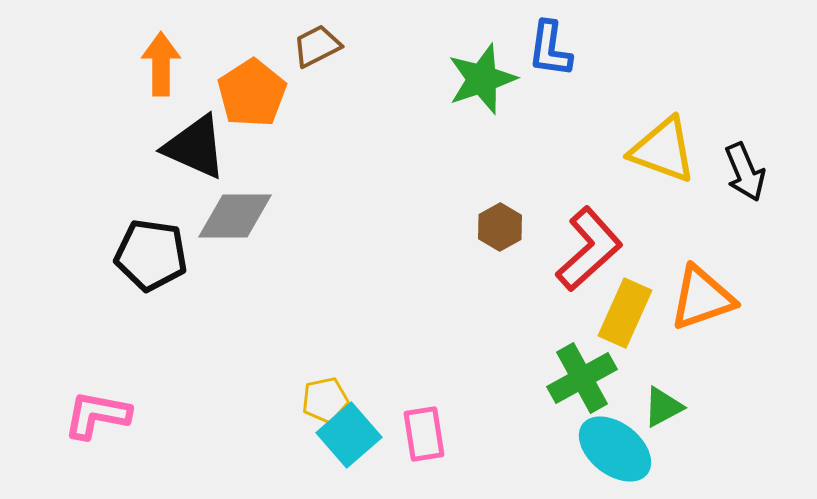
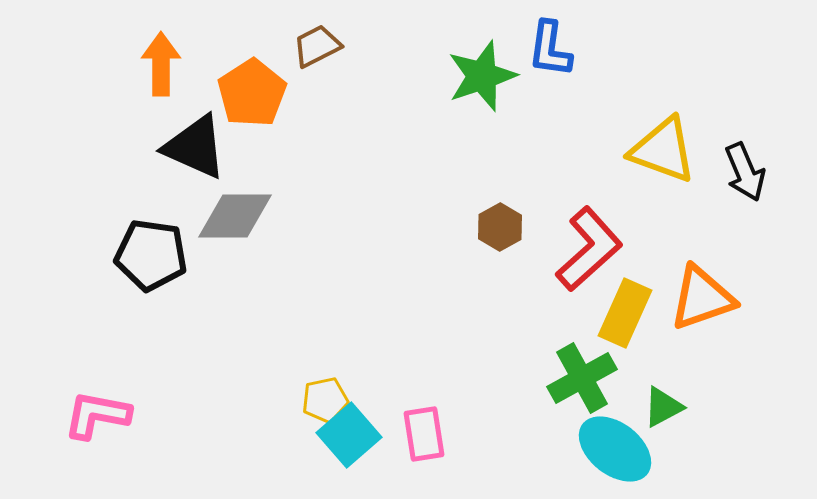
green star: moved 3 px up
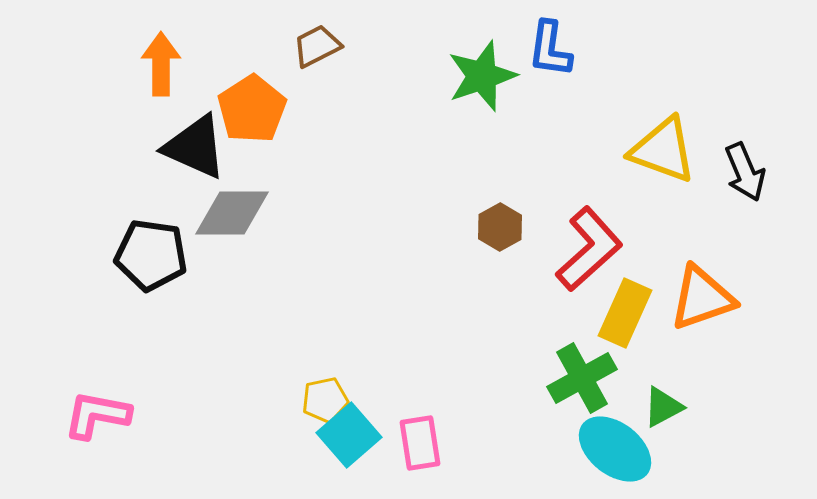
orange pentagon: moved 16 px down
gray diamond: moved 3 px left, 3 px up
pink rectangle: moved 4 px left, 9 px down
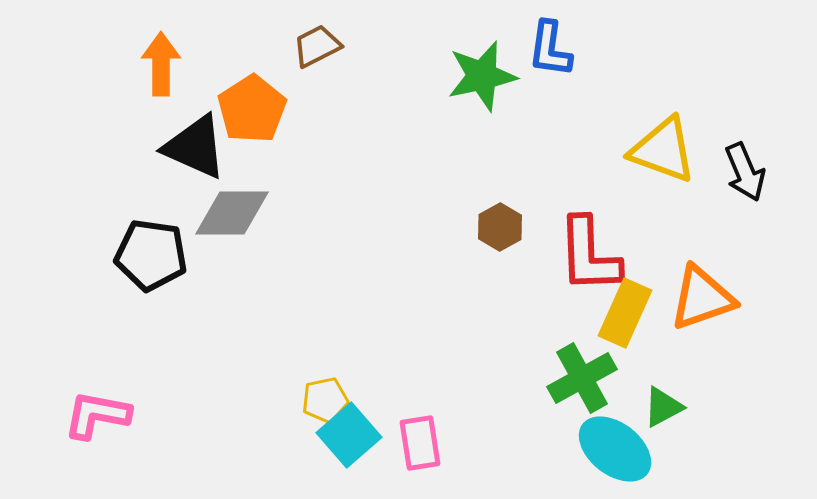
green star: rotated 6 degrees clockwise
red L-shape: moved 6 px down; rotated 130 degrees clockwise
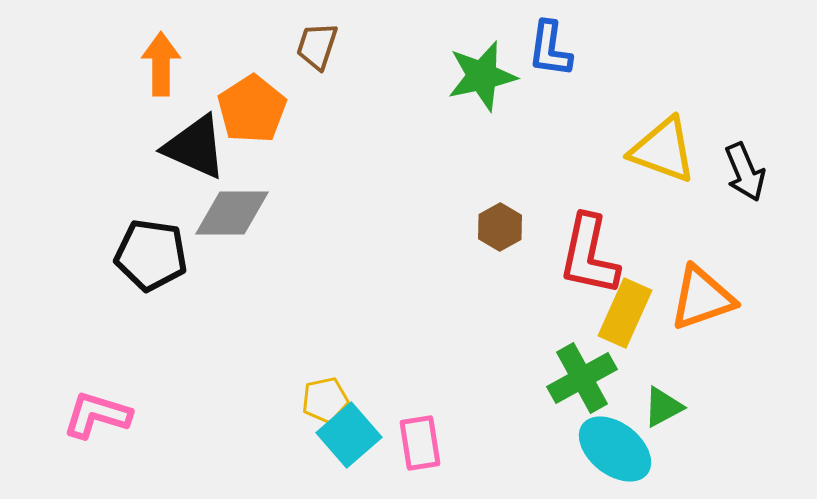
brown trapezoid: rotated 45 degrees counterclockwise
red L-shape: rotated 14 degrees clockwise
pink L-shape: rotated 6 degrees clockwise
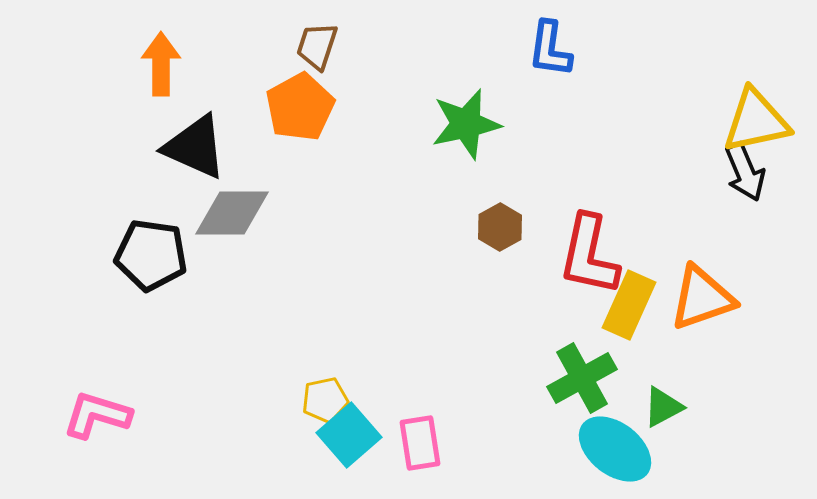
green star: moved 16 px left, 48 px down
orange pentagon: moved 48 px right, 2 px up; rotated 4 degrees clockwise
yellow triangle: moved 93 px right, 29 px up; rotated 32 degrees counterclockwise
yellow rectangle: moved 4 px right, 8 px up
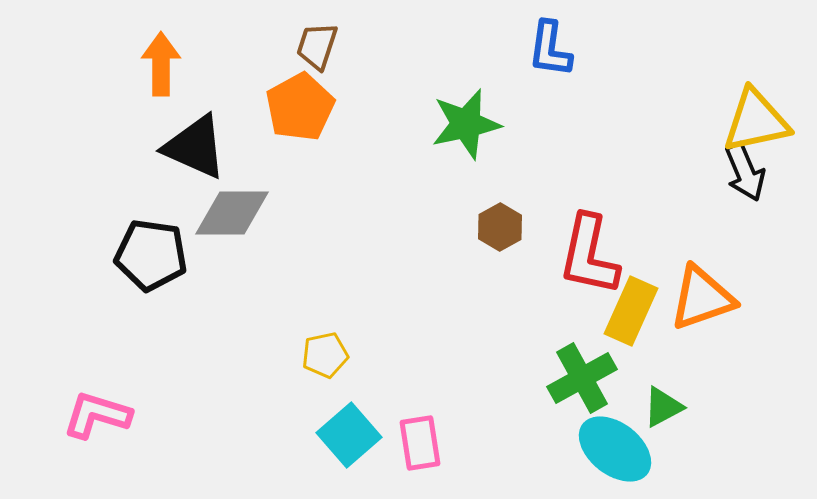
yellow rectangle: moved 2 px right, 6 px down
yellow pentagon: moved 45 px up
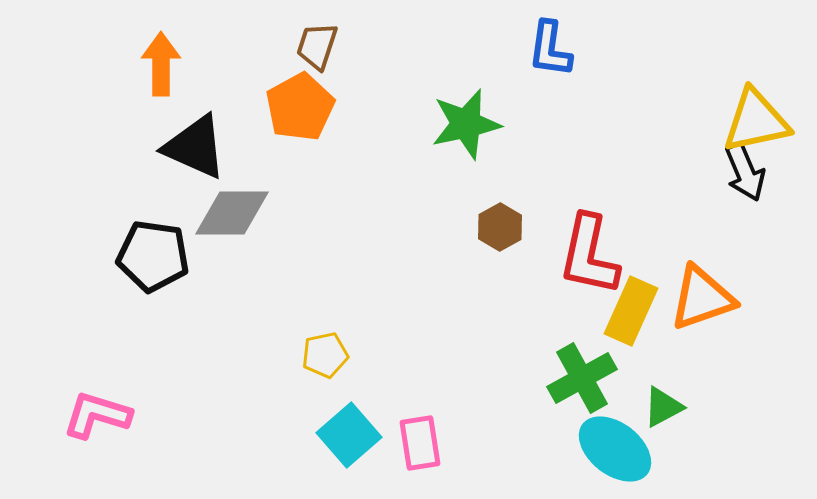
black pentagon: moved 2 px right, 1 px down
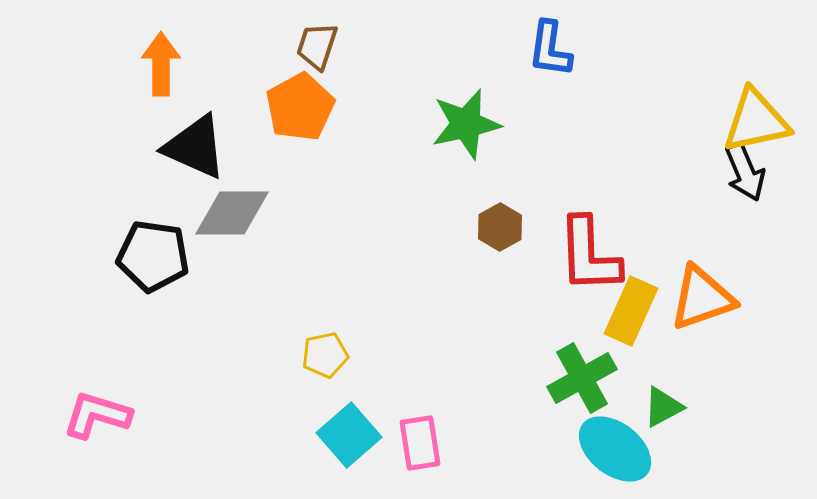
red L-shape: rotated 14 degrees counterclockwise
